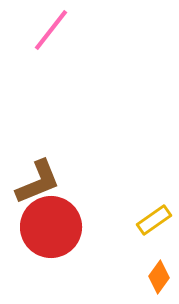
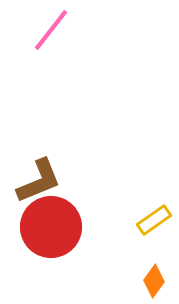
brown L-shape: moved 1 px right, 1 px up
orange diamond: moved 5 px left, 4 px down
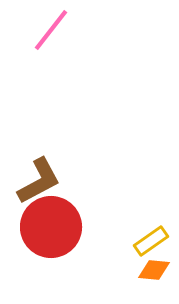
brown L-shape: rotated 6 degrees counterclockwise
yellow rectangle: moved 3 px left, 21 px down
orange diamond: moved 11 px up; rotated 60 degrees clockwise
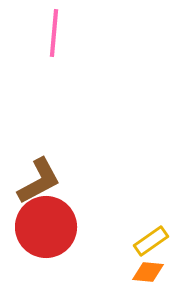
pink line: moved 3 px right, 3 px down; rotated 33 degrees counterclockwise
red circle: moved 5 px left
orange diamond: moved 6 px left, 2 px down
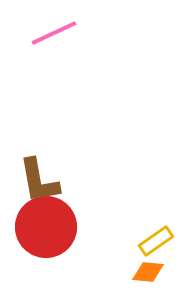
pink line: rotated 60 degrees clockwise
brown L-shape: rotated 108 degrees clockwise
yellow rectangle: moved 5 px right
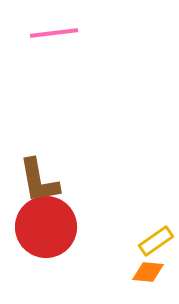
pink line: rotated 18 degrees clockwise
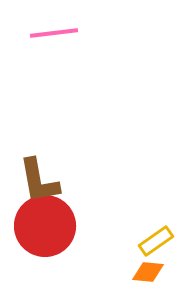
red circle: moved 1 px left, 1 px up
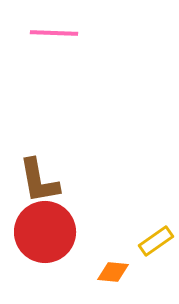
pink line: rotated 9 degrees clockwise
red circle: moved 6 px down
orange diamond: moved 35 px left
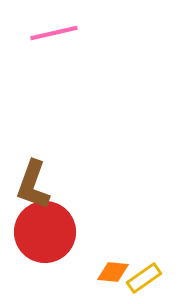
pink line: rotated 15 degrees counterclockwise
brown L-shape: moved 6 px left, 4 px down; rotated 30 degrees clockwise
yellow rectangle: moved 12 px left, 37 px down
